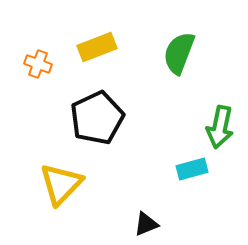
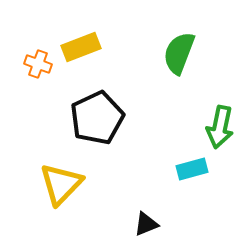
yellow rectangle: moved 16 px left
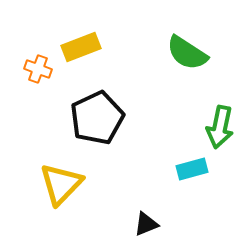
green semicircle: moved 8 px right; rotated 78 degrees counterclockwise
orange cross: moved 5 px down
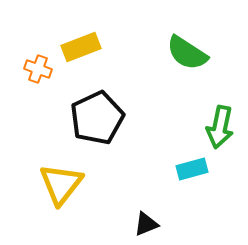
yellow triangle: rotated 6 degrees counterclockwise
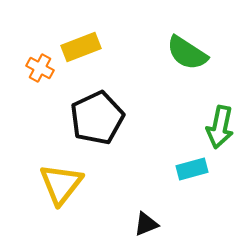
orange cross: moved 2 px right, 1 px up; rotated 8 degrees clockwise
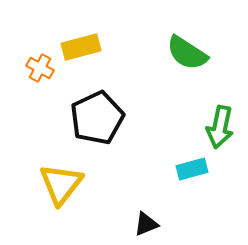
yellow rectangle: rotated 6 degrees clockwise
